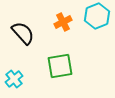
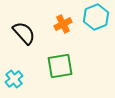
cyan hexagon: moved 1 px left, 1 px down
orange cross: moved 2 px down
black semicircle: moved 1 px right
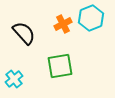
cyan hexagon: moved 5 px left, 1 px down
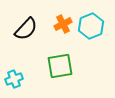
cyan hexagon: moved 8 px down
black semicircle: moved 2 px right, 4 px up; rotated 85 degrees clockwise
cyan cross: rotated 18 degrees clockwise
